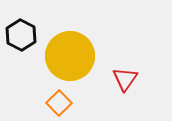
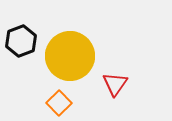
black hexagon: moved 6 px down; rotated 12 degrees clockwise
red triangle: moved 10 px left, 5 px down
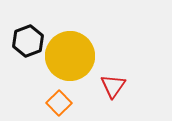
black hexagon: moved 7 px right
red triangle: moved 2 px left, 2 px down
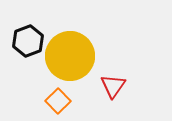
orange square: moved 1 px left, 2 px up
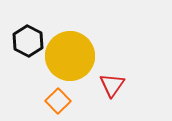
black hexagon: rotated 12 degrees counterclockwise
red triangle: moved 1 px left, 1 px up
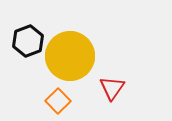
black hexagon: rotated 12 degrees clockwise
red triangle: moved 3 px down
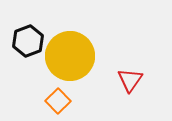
red triangle: moved 18 px right, 8 px up
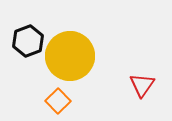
red triangle: moved 12 px right, 5 px down
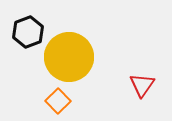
black hexagon: moved 9 px up
yellow circle: moved 1 px left, 1 px down
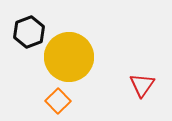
black hexagon: moved 1 px right
